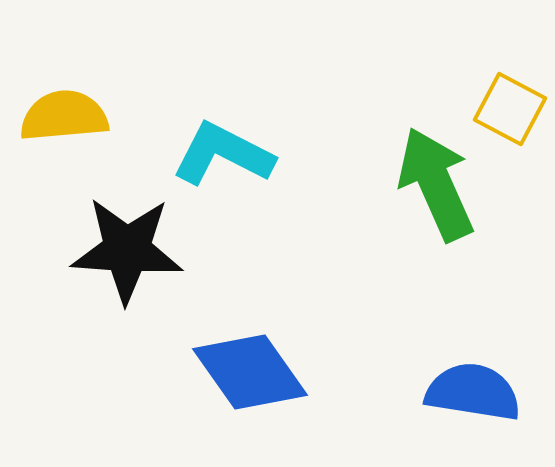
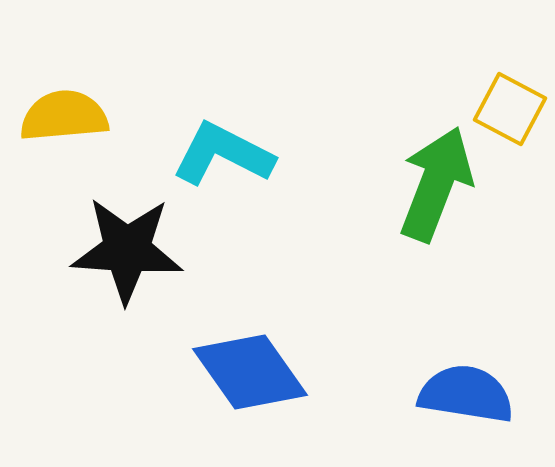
green arrow: rotated 45 degrees clockwise
blue semicircle: moved 7 px left, 2 px down
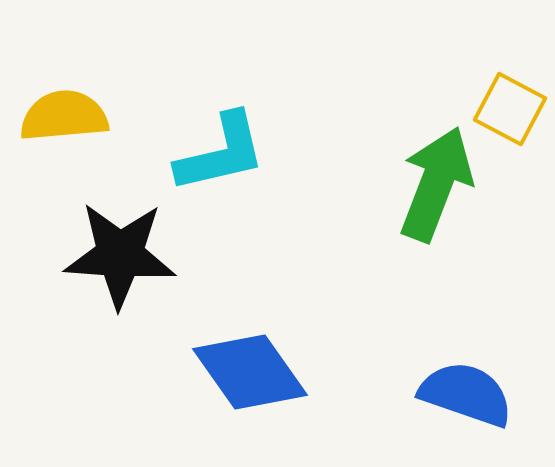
cyan L-shape: moved 2 px left, 1 px up; rotated 140 degrees clockwise
black star: moved 7 px left, 5 px down
blue semicircle: rotated 10 degrees clockwise
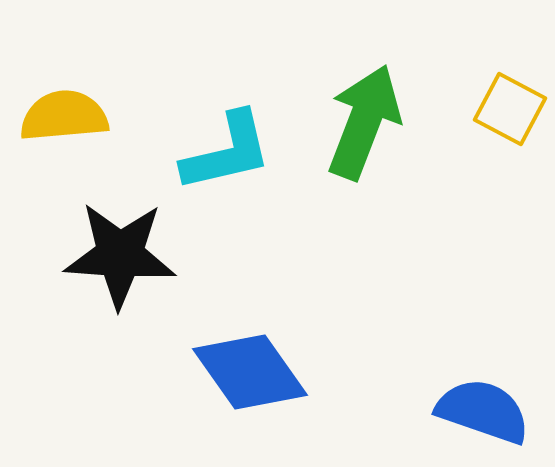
cyan L-shape: moved 6 px right, 1 px up
green arrow: moved 72 px left, 62 px up
blue semicircle: moved 17 px right, 17 px down
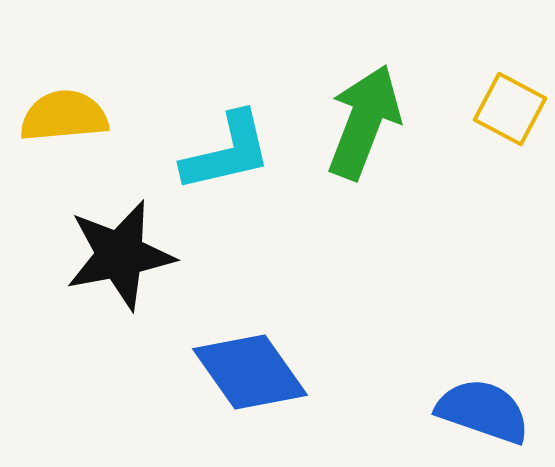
black star: rotated 15 degrees counterclockwise
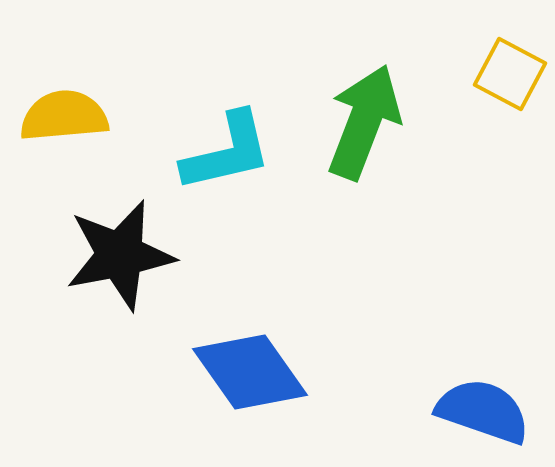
yellow square: moved 35 px up
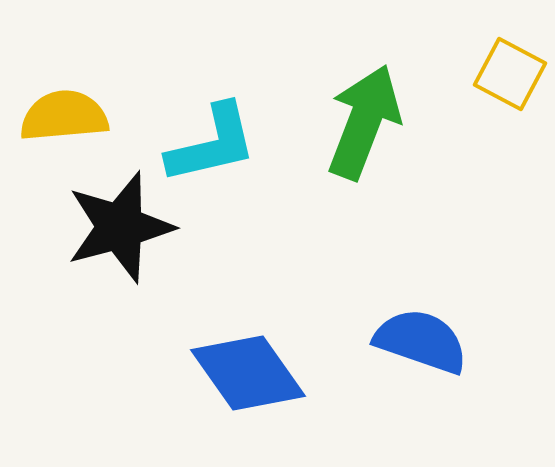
cyan L-shape: moved 15 px left, 8 px up
black star: moved 28 px up; rotated 4 degrees counterclockwise
blue diamond: moved 2 px left, 1 px down
blue semicircle: moved 62 px left, 70 px up
